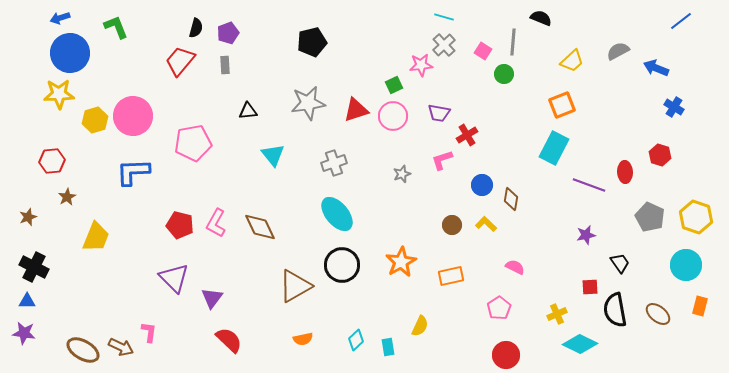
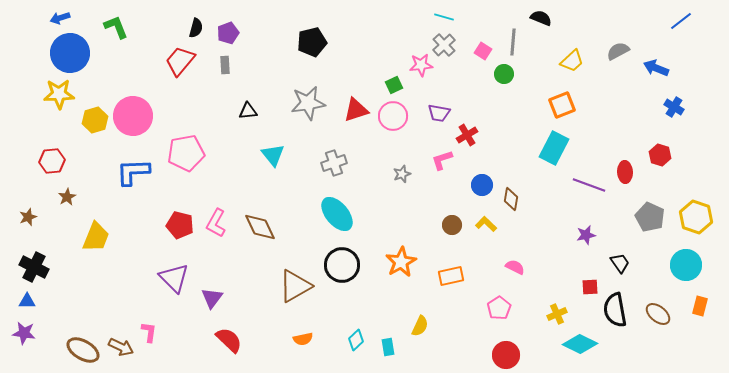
pink pentagon at (193, 143): moved 7 px left, 10 px down
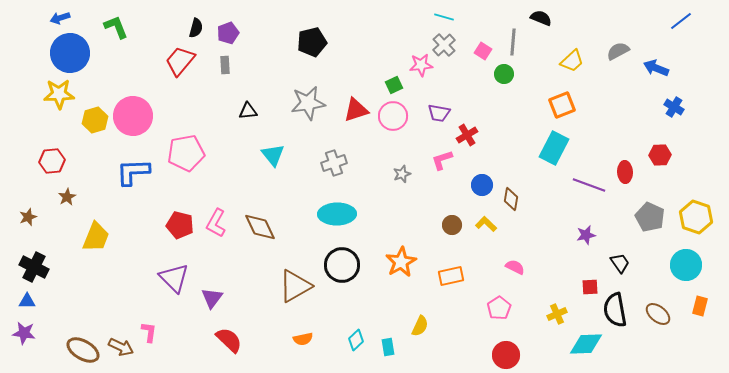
red hexagon at (660, 155): rotated 20 degrees counterclockwise
cyan ellipse at (337, 214): rotated 51 degrees counterclockwise
cyan diamond at (580, 344): moved 6 px right; rotated 28 degrees counterclockwise
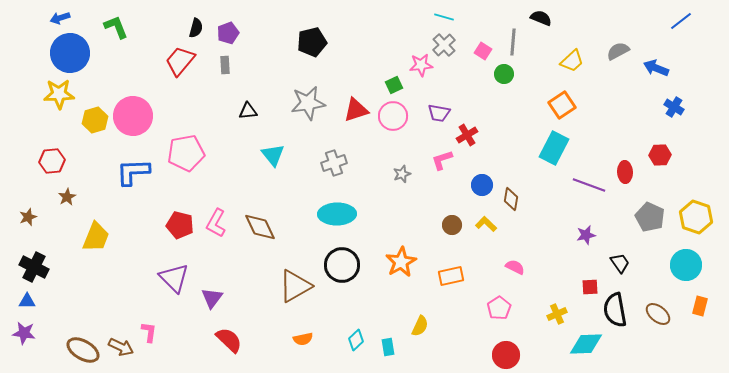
orange square at (562, 105): rotated 12 degrees counterclockwise
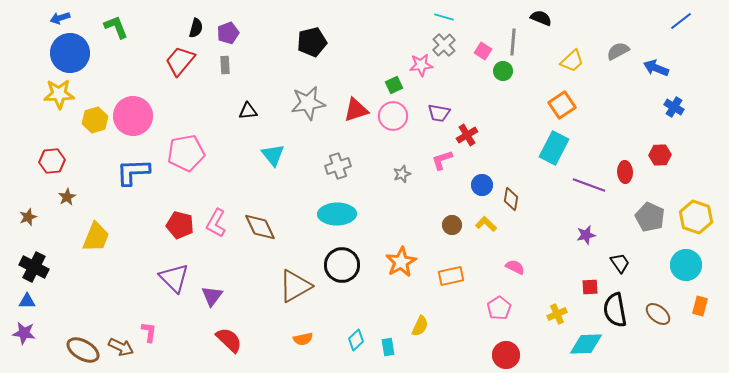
green circle at (504, 74): moved 1 px left, 3 px up
gray cross at (334, 163): moved 4 px right, 3 px down
purple triangle at (212, 298): moved 2 px up
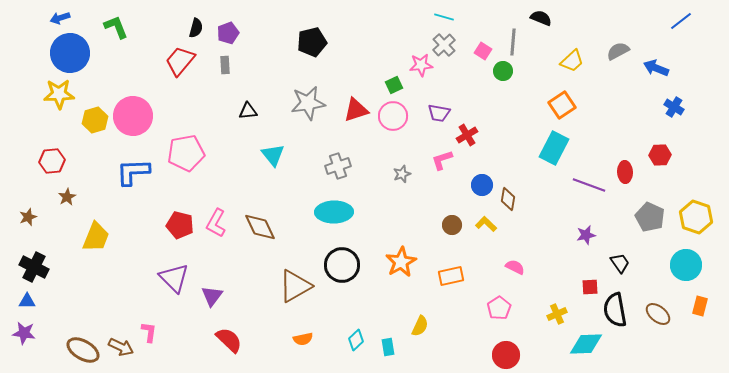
brown diamond at (511, 199): moved 3 px left
cyan ellipse at (337, 214): moved 3 px left, 2 px up
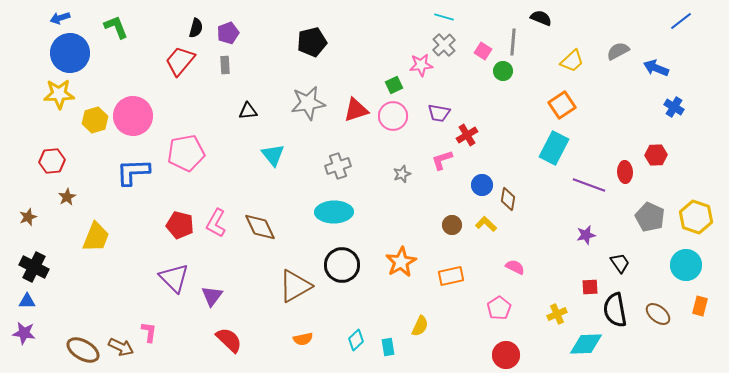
red hexagon at (660, 155): moved 4 px left
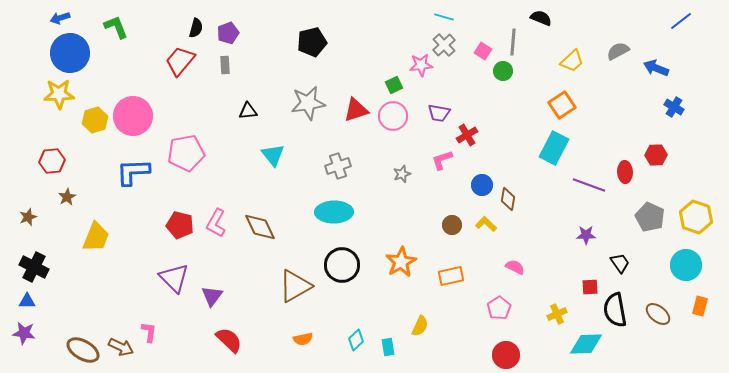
purple star at (586, 235): rotated 12 degrees clockwise
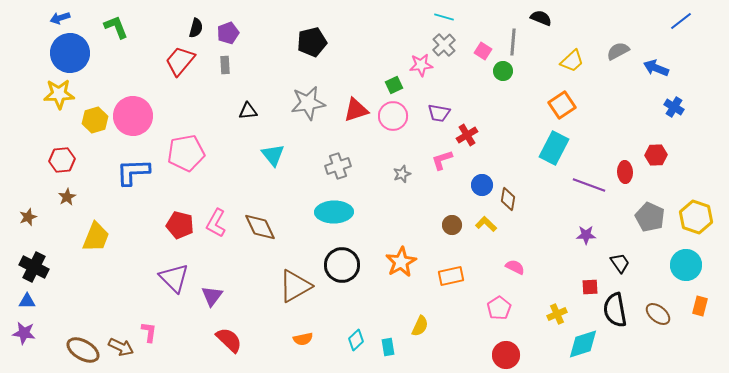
red hexagon at (52, 161): moved 10 px right, 1 px up
cyan diamond at (586, 344): moved 3 px left; rotated 16 degrees counterclockwise
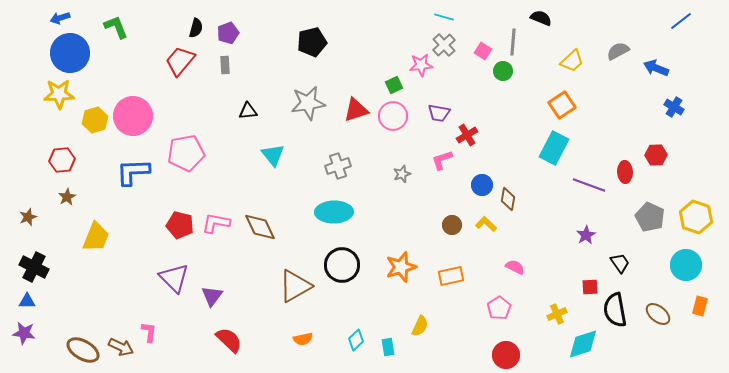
pink L-shape at (216, 223): rotated 72 degrees clockwise
purple star at (586, 235): rotated 30 degrees counterclockwise
orange star at (401, 262): moved 5 px down; rotated 12 degrees clockwise
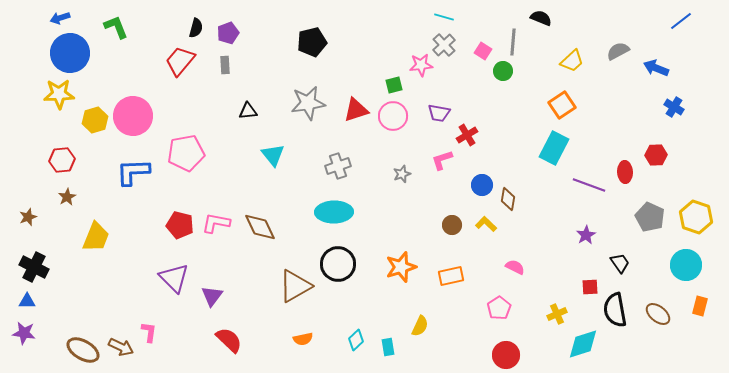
green square at (394, 85): rotated 12 degrees clockwise
black circle at (342, 265): moved 4 px left, 1 px up
